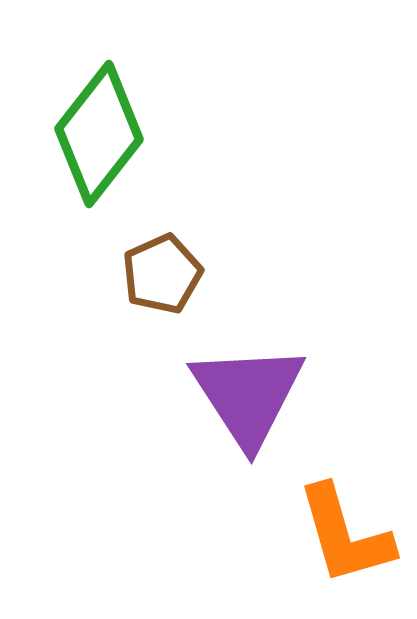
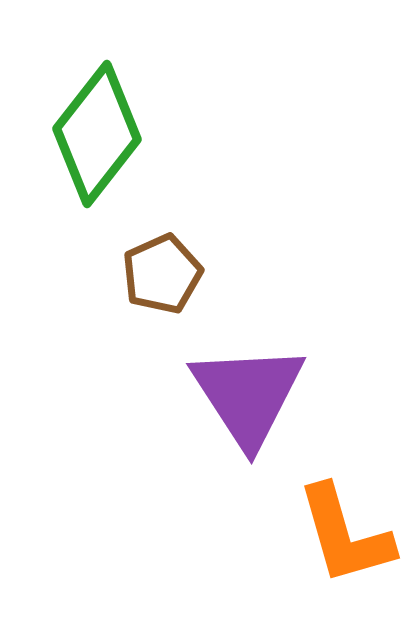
green diamond: moved 2 px left
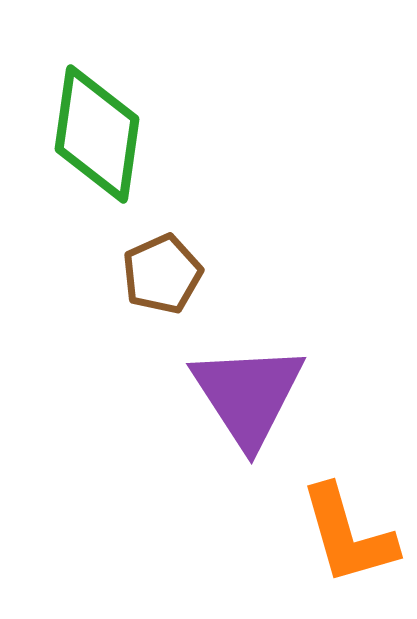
green diamond: rotated 30 degrees counterclockwise
orange L-shape: moved 3 px right
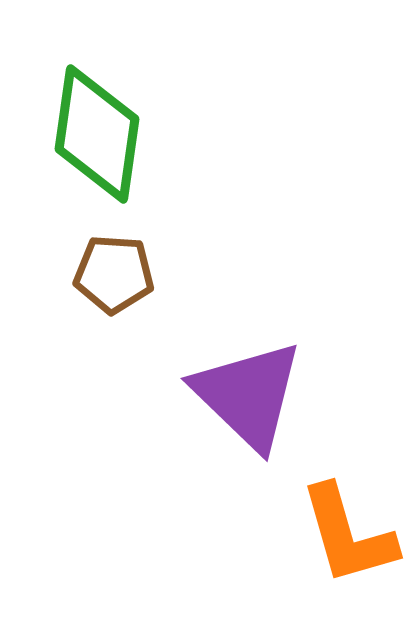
brown pentagon: moved 48 px left; rotated 28 degrees clockwise
purple triangle: rotated 13 degrees counterclockwise
